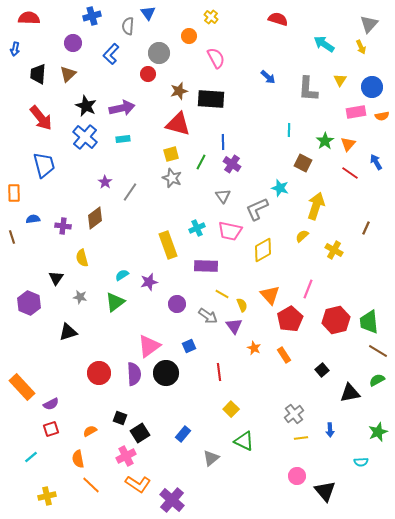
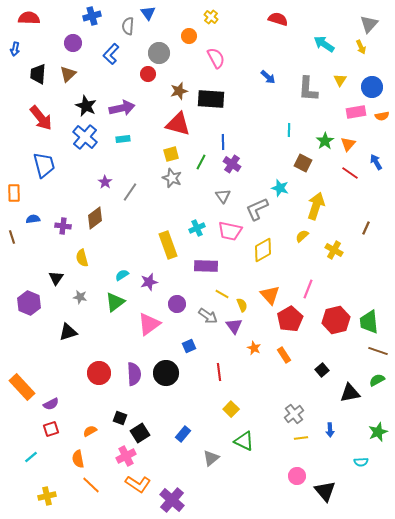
pink triangle at (149, 346): moved 22 px up
brown line at (378, 351): rotated 12 degrees counterclockwise
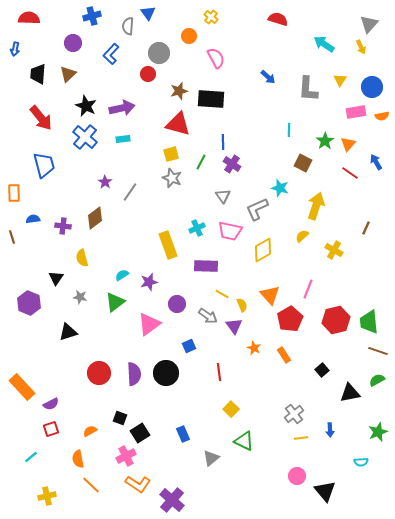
blue rectangle at (183, 434): rotated 63 degrees counterclockwise
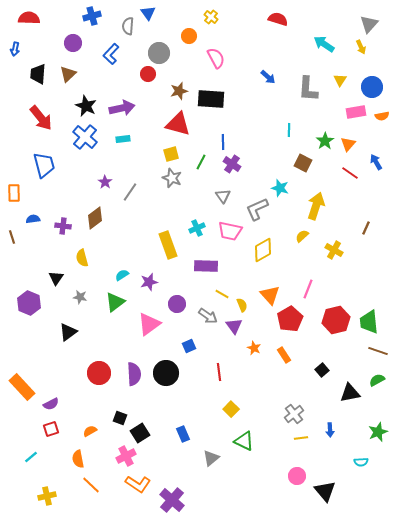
black triangle at (68, 332): rotated 18 degrees counterclockwise
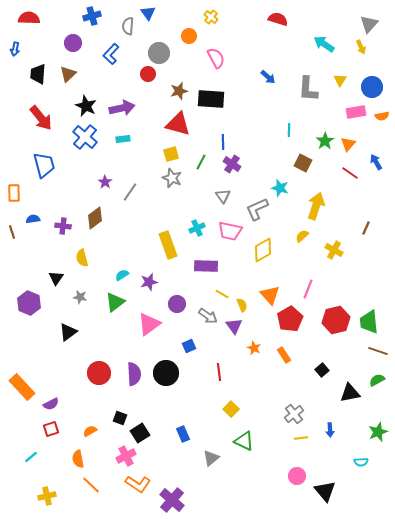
brown line at (12, 237): moved 5 px up
